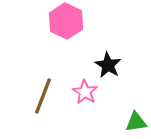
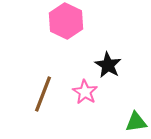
brown line: moved 2 px up
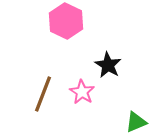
pink star: moved 3 px left
green triangle: rotated 15 degrees counterclockwise
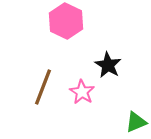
brown line: moved 7 px up
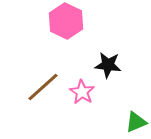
black star: rotated 24 degrees counterclockwise
brown line: rotated 27 degrees clockwise
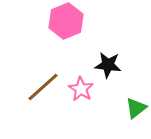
pink hexagon: rotated 12 degrees clockwise
pink star: moved 1 px left, 3 px up
green triangle: moved 14 px up; rotated 15 degrees counterclockwise
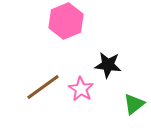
brown line: rotated 6 degrees clockwise
green triangle: moved 2 px left, 4 px up
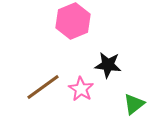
pink hexagon: moved 7 px right
